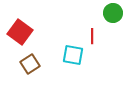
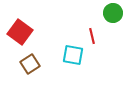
red line: rotated 14 degrees counterclockwise
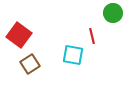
red square: moved 1 px left, 3 px down
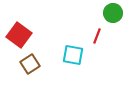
red line: moved 5 px right; rotated 35 degrees clockwise
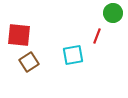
red square: rotated 30 degrees counterclockwise
cyan square: rotated 20 degrees counterclockwise
brown square: moved 1 px left, 2 px up
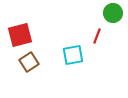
red square: moved 1 px right; rotated 20 degrees counterclockwise
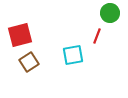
green circle: moved 3 px left
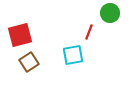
red line: moved 8 px left, 4 px up
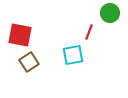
red square: rotated 25 degrees clockwise
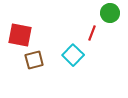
red line: moved 3 px right, 1 px down
cyan square: rotated 35 degrees counterclockwise
brown square: moved 5 px right, 2 px up; rotated 18 degrees clockwise
